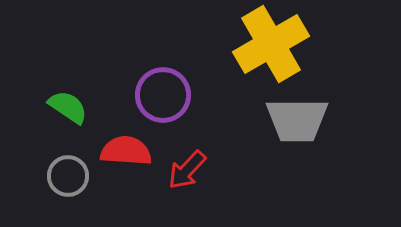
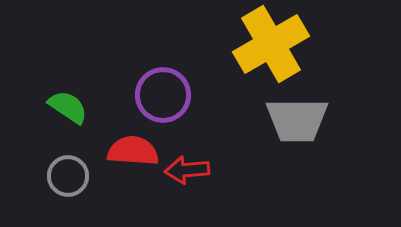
red semicircle: moved 7 px right
red arrow: rotated 42 degrees clockwise
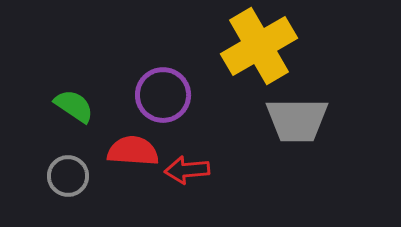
yellow cross: moved 12 px left, 2 px down
green semicircle: moved 6 px right, 1 px up
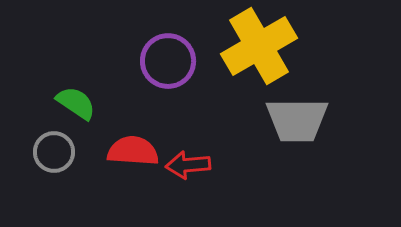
purple circle: moved 5 px right, 34 px up
green semicircle: moved 2 px right, 3 px up
red arrow: moved 1 px right, 5 px up
gray circle: moved 14 px left, 24 px up
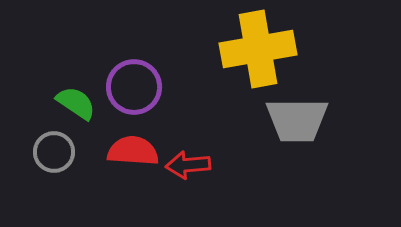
yellow cross: moved 1 px left, 3 px down; rotated 20 degrees clockwise
purple circle: moved 34 px left, 26 px down
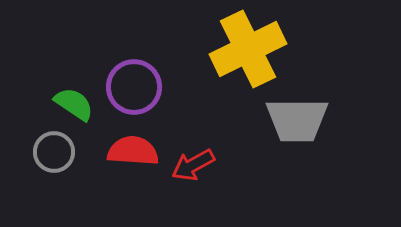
yellow cross: moved 10 px left; rotated 16 degrees counterclockwise
green semicircle: moved 2 px left, 1 px down
red arrow: moved 5 px right; rotated 24 degrees counterclockwise
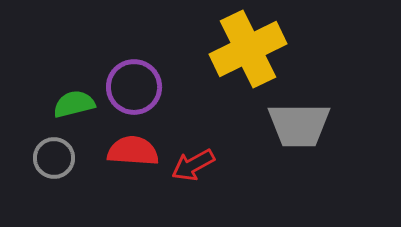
green semicircle: rotated 48 degrees counterclockwise
gray trapezoid: moved 2 px right, 5 px down
gray circle: moved 6 px down
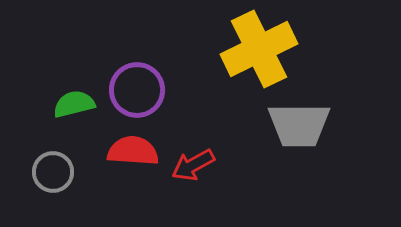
yellow cross: moved 11 px right
purple circle: moved 3 px right, 3 px down
gray circle: moved 1 px left, 14 px down
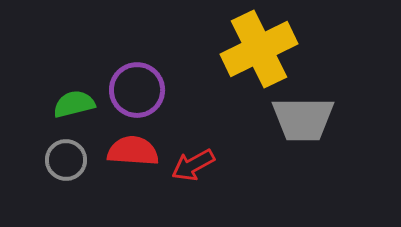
gray trapezoid: moved 4 px right, 6 px up
gray circle: moved 13 px right, 12 px up
